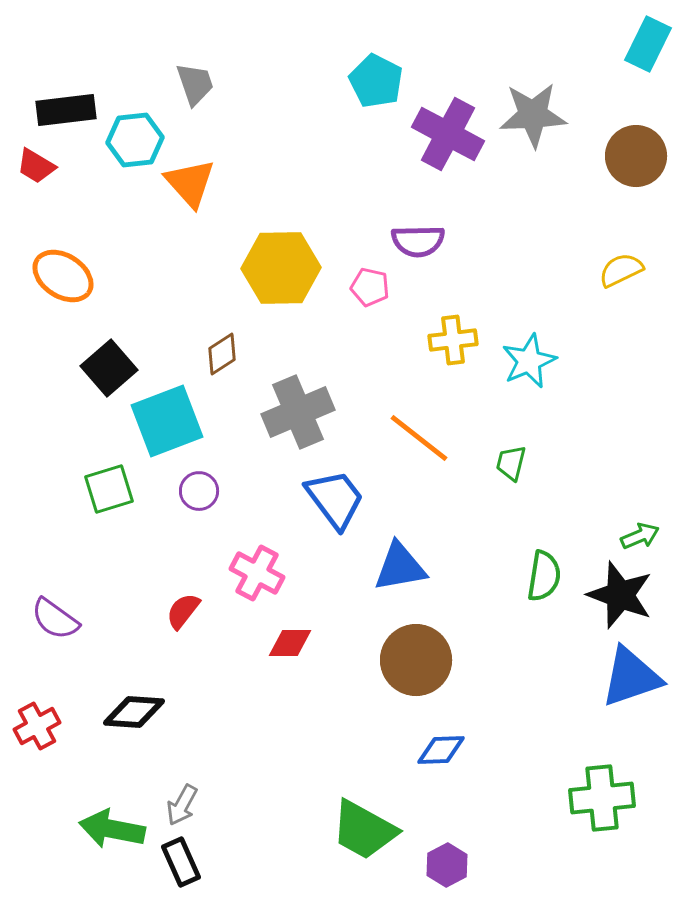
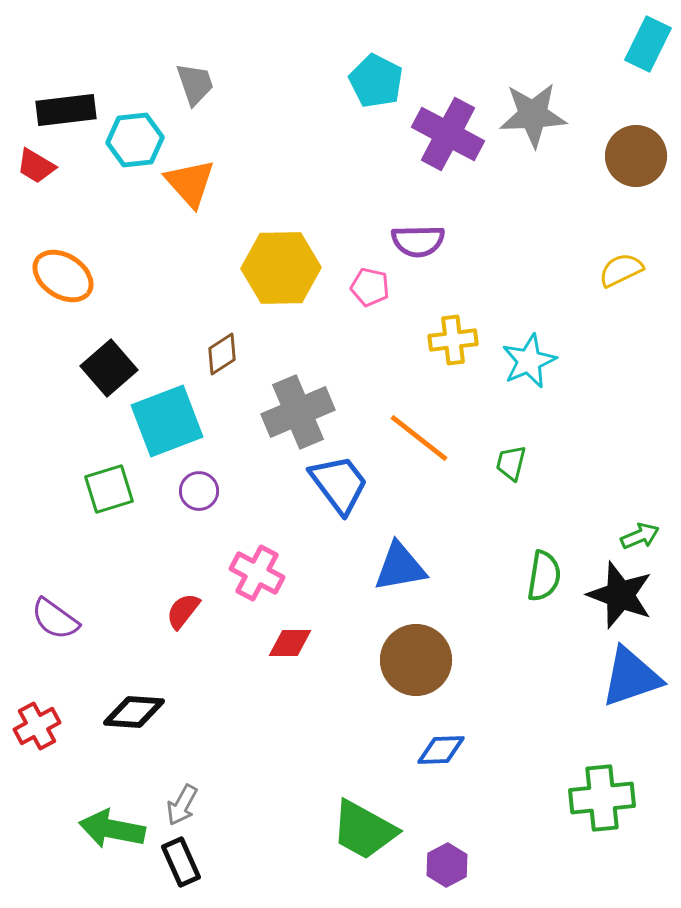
blue trapezoid at (335, 499): moved 4 px right, 15 px up
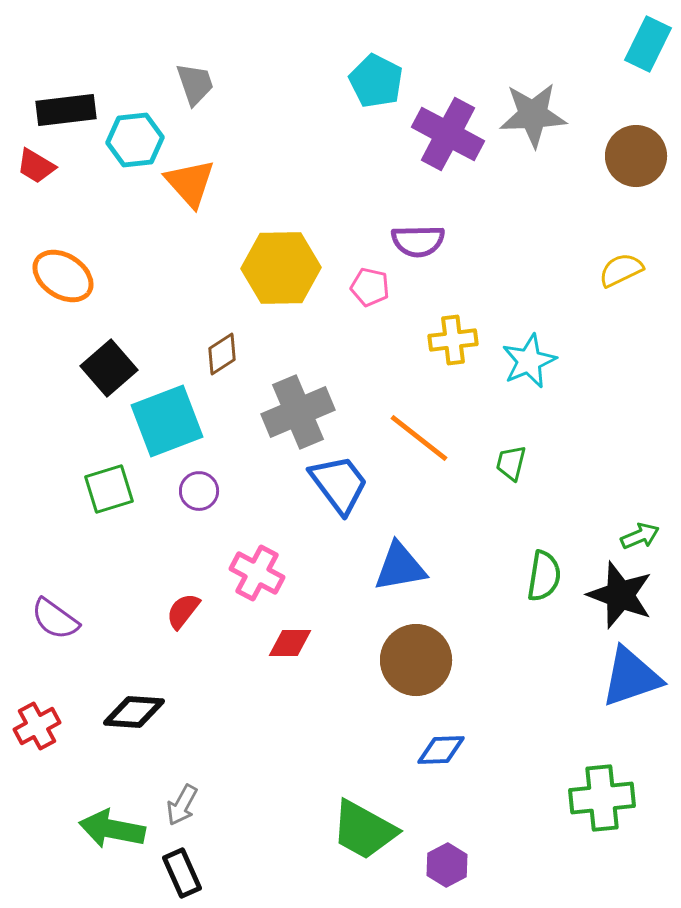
black rectangle at (181, 862): moved 1 px right, 11 px down
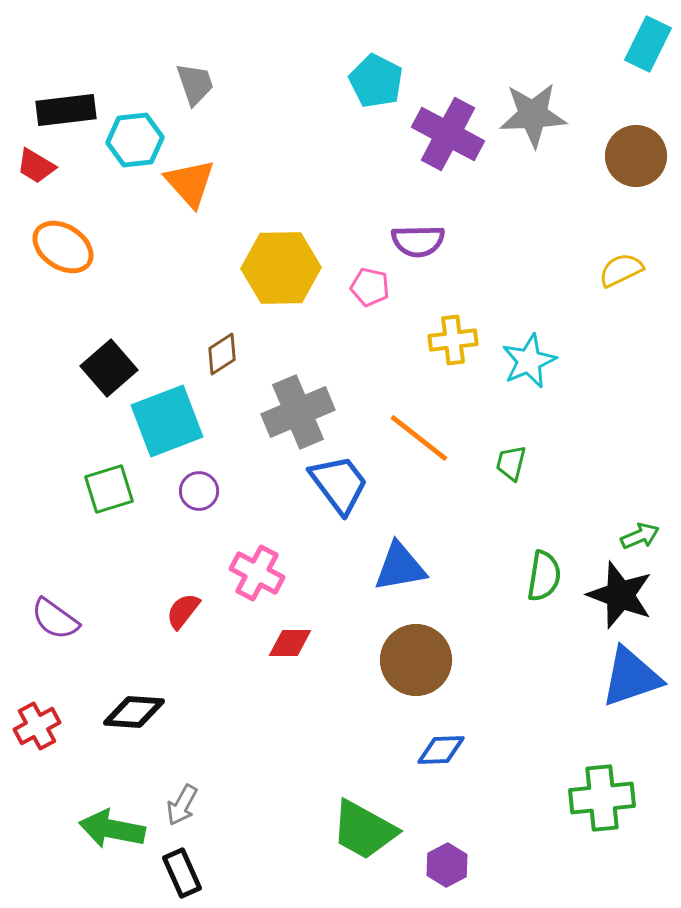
orange ellipse at (63, 276): moved 29 px up
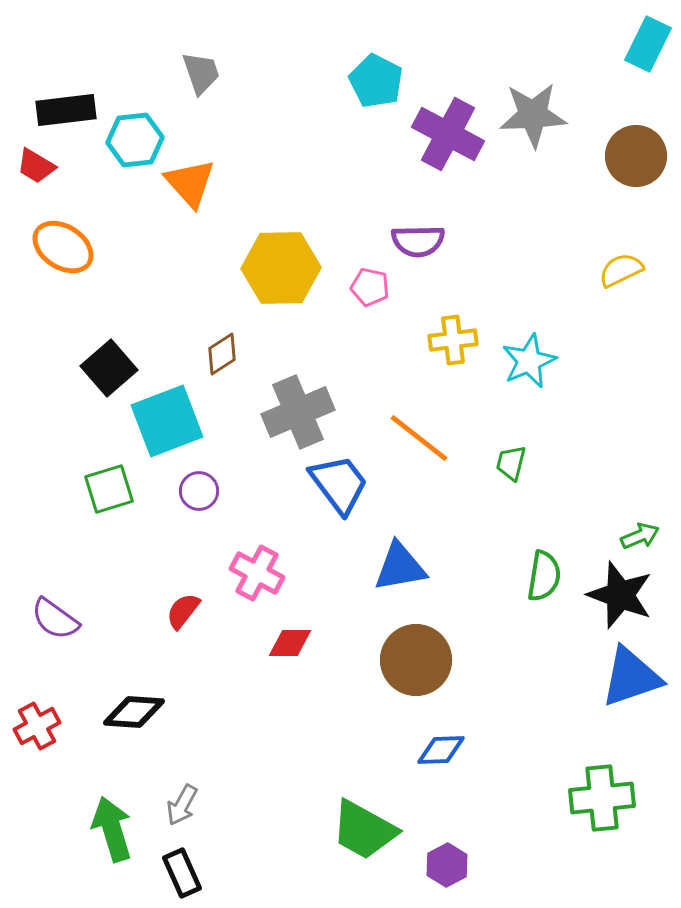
gray trapezoid at (195, 84): moved 6 px right, 11 px up
green arrow at (112, 829): rotated 62 degrees clockwise
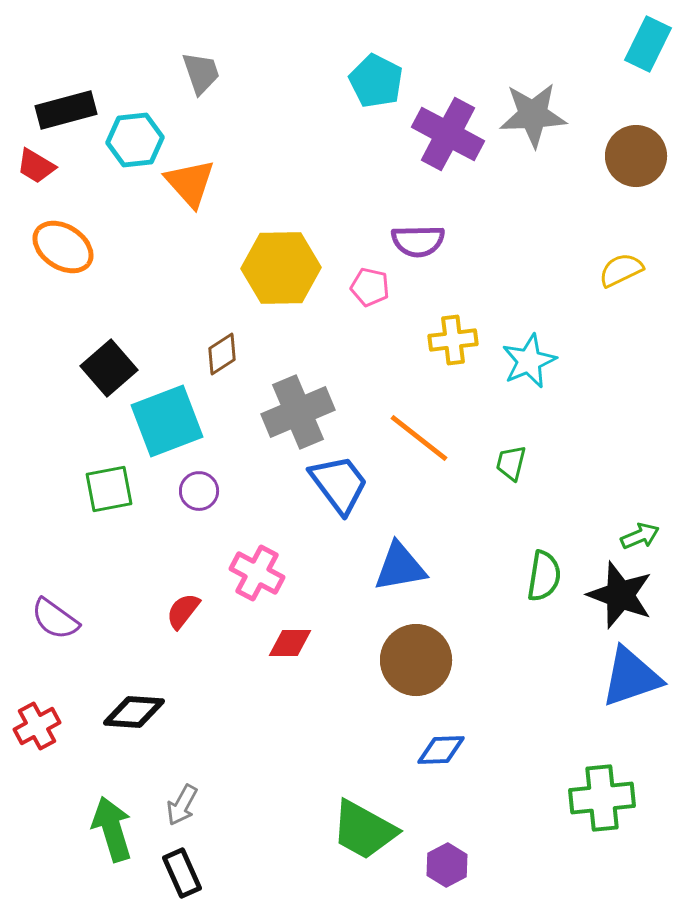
black rectangle at (66, 110): rotated 8 degrees counterclockwise
green square at (109, 489): rotated 6 degrees clockwise
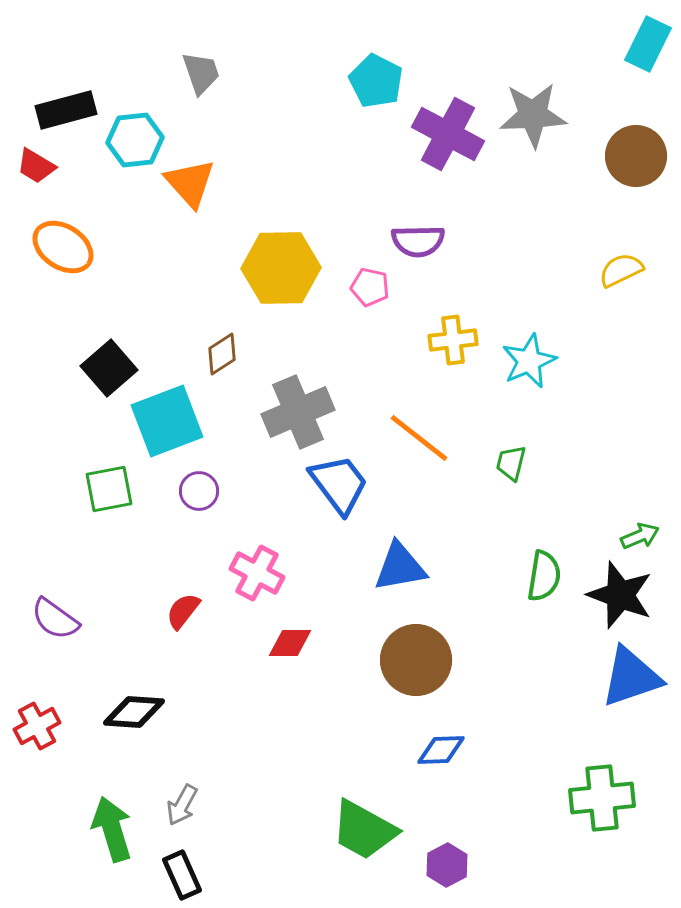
black rectangle at (182, 873): moved 2 px down
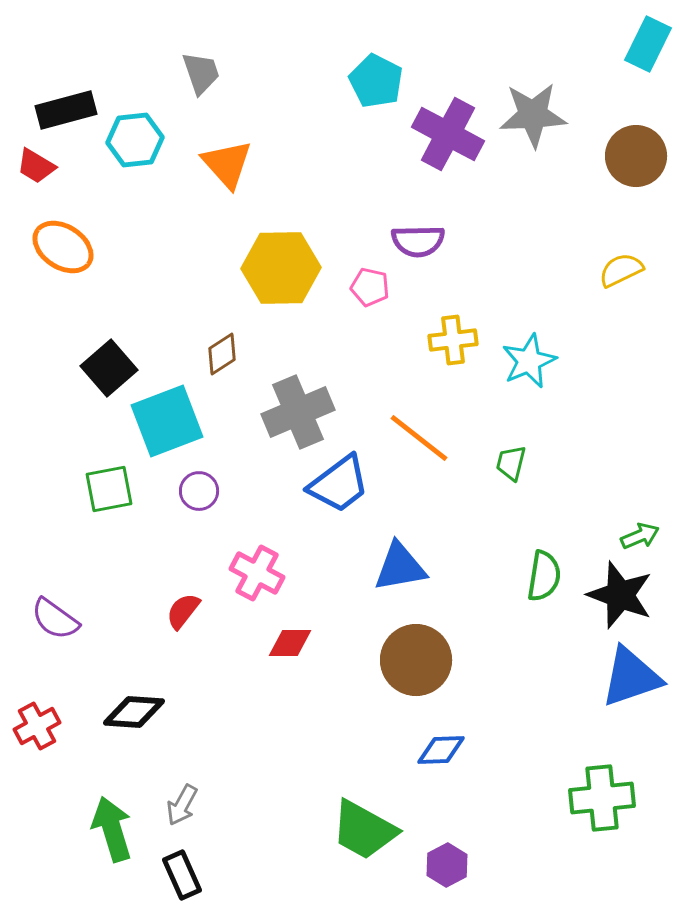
orange triangle at (190, 183): moved 37 px right, 19 px up
blue trapezoid at (339, 484): rotated 90 degrees clockwise
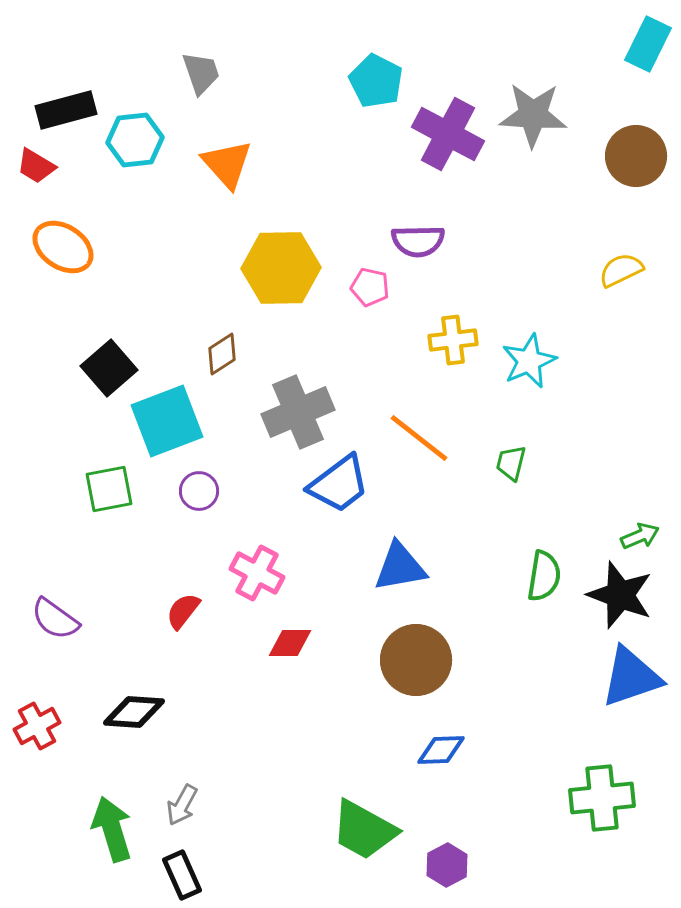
gray star at (533, 115): rotated 6 degrees clockwise
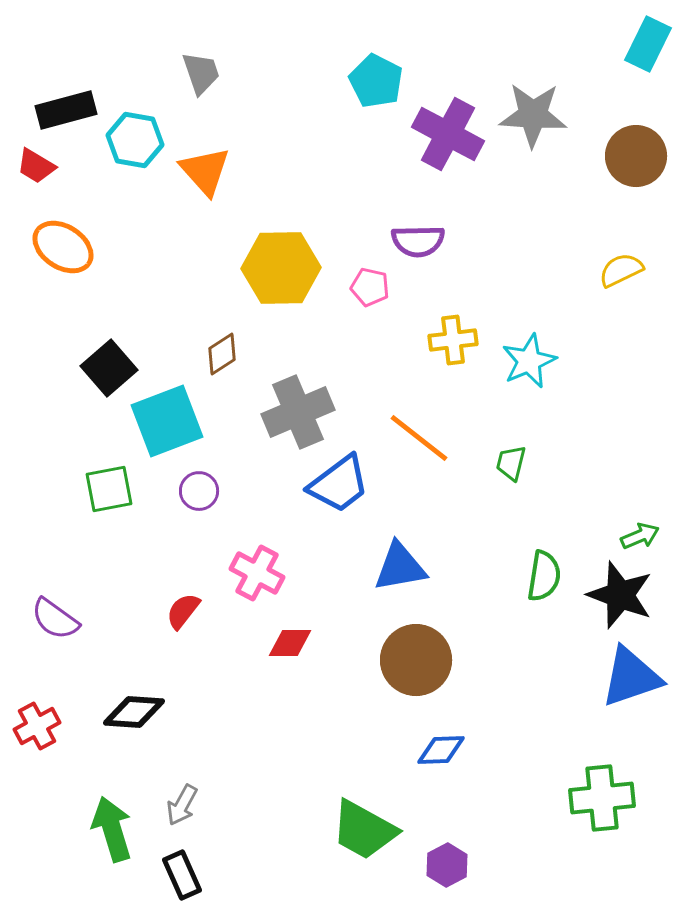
cyan hexagon at (135, 140): rotated 16 degrees clockwise
orange triangle at (227, 164): moved 22 px left, 7 px down
